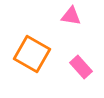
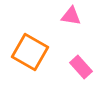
orange square: moved 2 px left, 2 px up
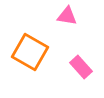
pink triangle: moved 4 px left
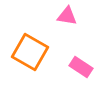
pink rectangle: rotated 15 degrees counterclockwise
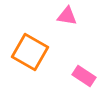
pink rectangle: moved 3 px right, 9 px down
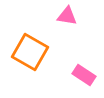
pink rectangle: moved 1 px up
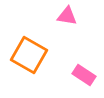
orange square: moved 1 px left, 3 px down
